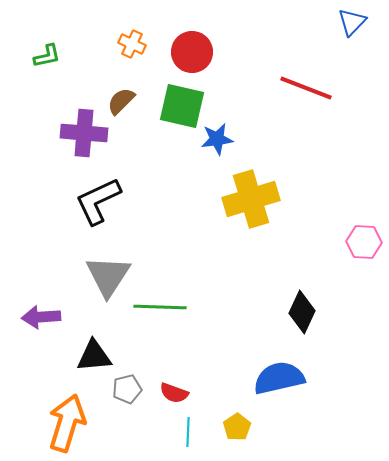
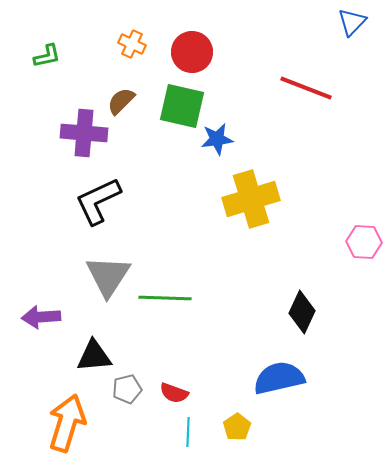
green line: moved 5 px right, 9 px up
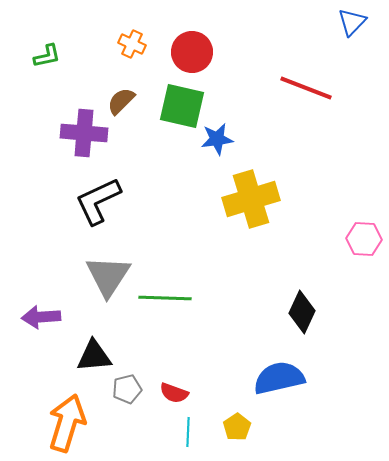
pink hexagon: moved 3 px up
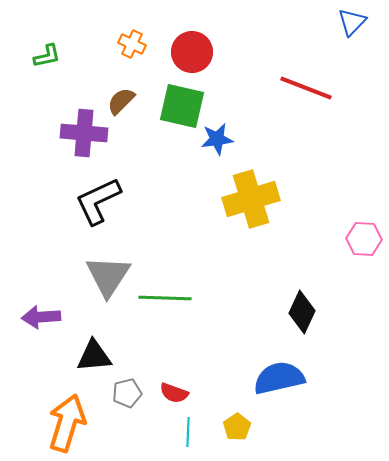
gray pentagon: moved 4 px down
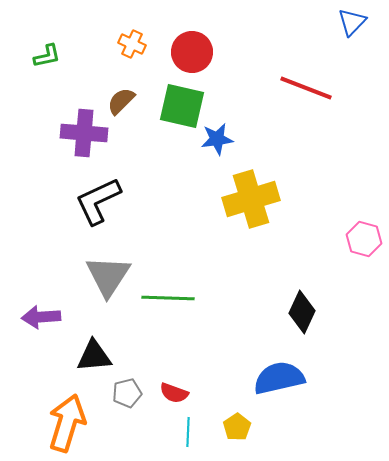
pink hexagon: rotated 12 degrees clockwise
green line: moved 3 px right
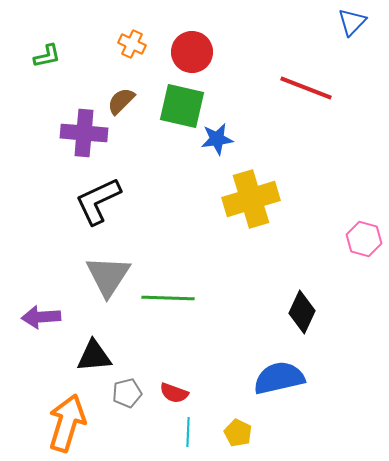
yellow pentagon: moved 1 px right, 6 px down; rotated 12 degrees counterclockwise
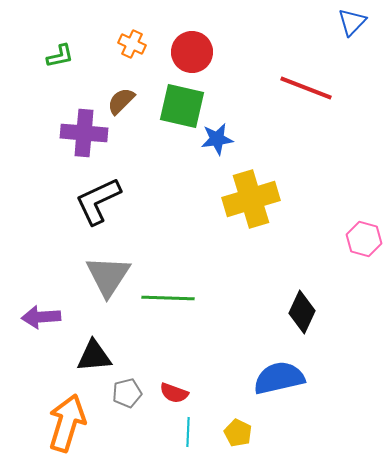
green L-shape: moved 13 px right
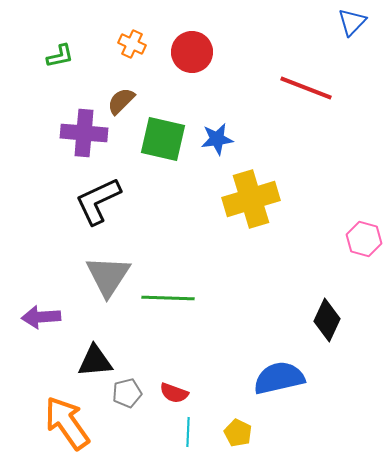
green square: moved 19 px left, 33 px down
black diamond: moved 25 px right, 8 px down
black triangle: moved 1 px right, 5 px down
orange arrow: rotated 52 degrees counterclockwise
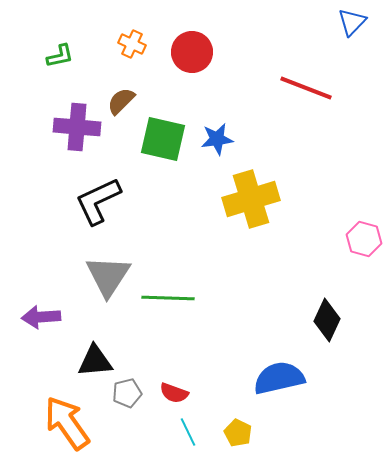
purple cross: moved 7 px left, 6 px up
cyan line: rotated 28 degrees counterclockwise
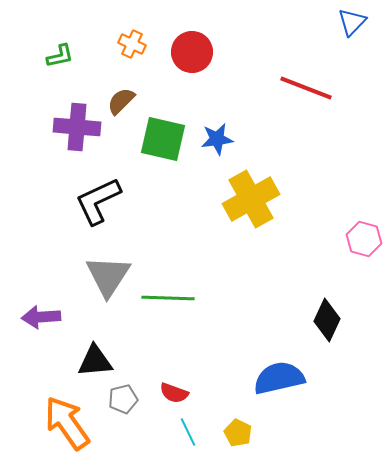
yellow cross: rotated 12 degrees counterclockwise
gray pentagon: moved 4 px left, 6 px down
